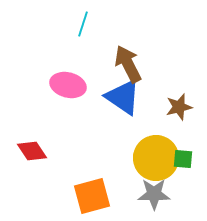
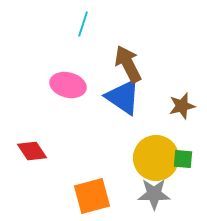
brown star: moved 3 px right, 1 px up
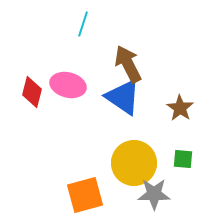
brown star: moved 2 px left, 2 px down; rotated 24 degrees counterclockwise
red diamond: moved 59 px up; rotated 48 degrees clockwise
yellow circle: moved 22 px left, 5 px down
orange square: moved 7 px left, 1 px up
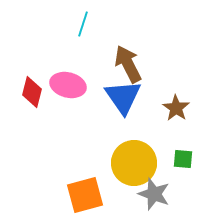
blue triangle: rotated 21 degrees clockwise
brown star: moved 4 px left
gray star: rotated 20 degrees clockwise
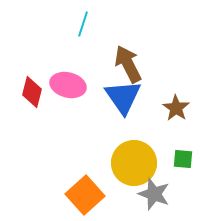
orange square: rotated 27 degrees counterclockwise
